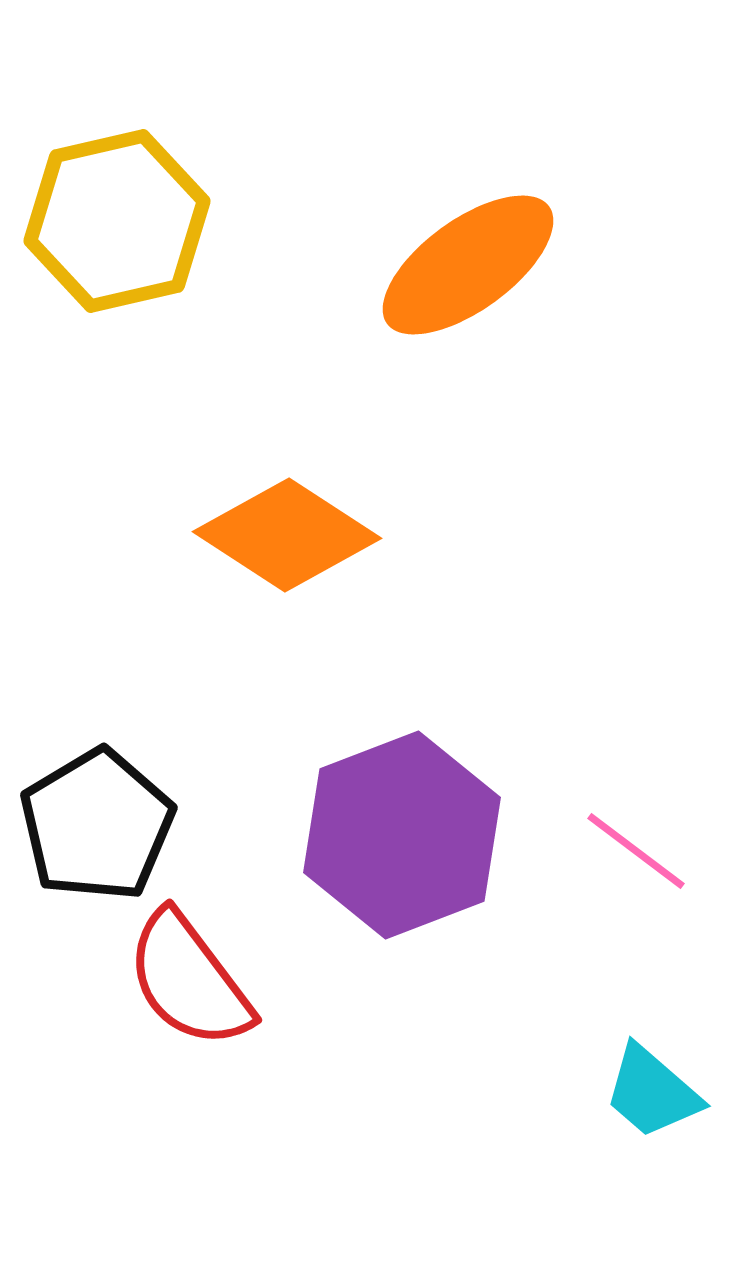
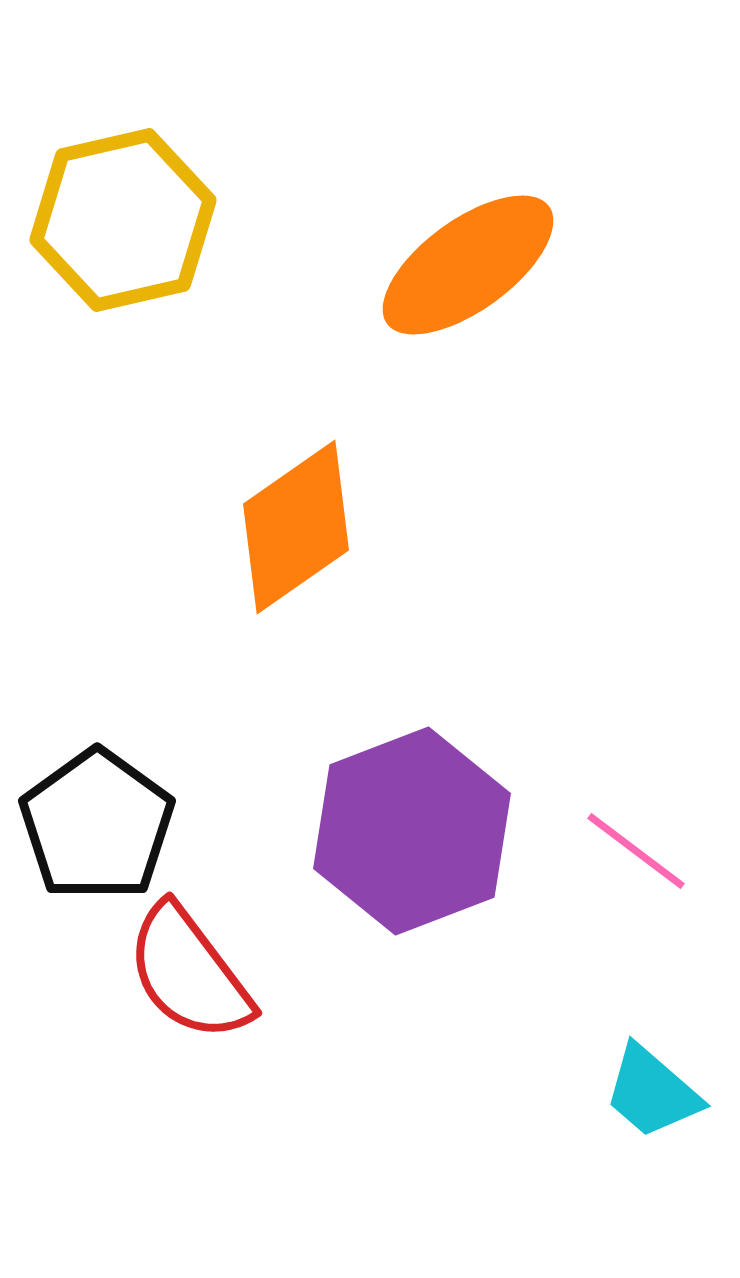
yellow hexagon: moved 6 px right, 1 px up
orange diamond: moved 9 px right, 8 px up; rotated 68 degrees counterclockwise
black pentagon: rotated 5 degrees counterclockwise
purple hexagon: moved 10 px right, 4 px up
red semicircle: moved 7 px up
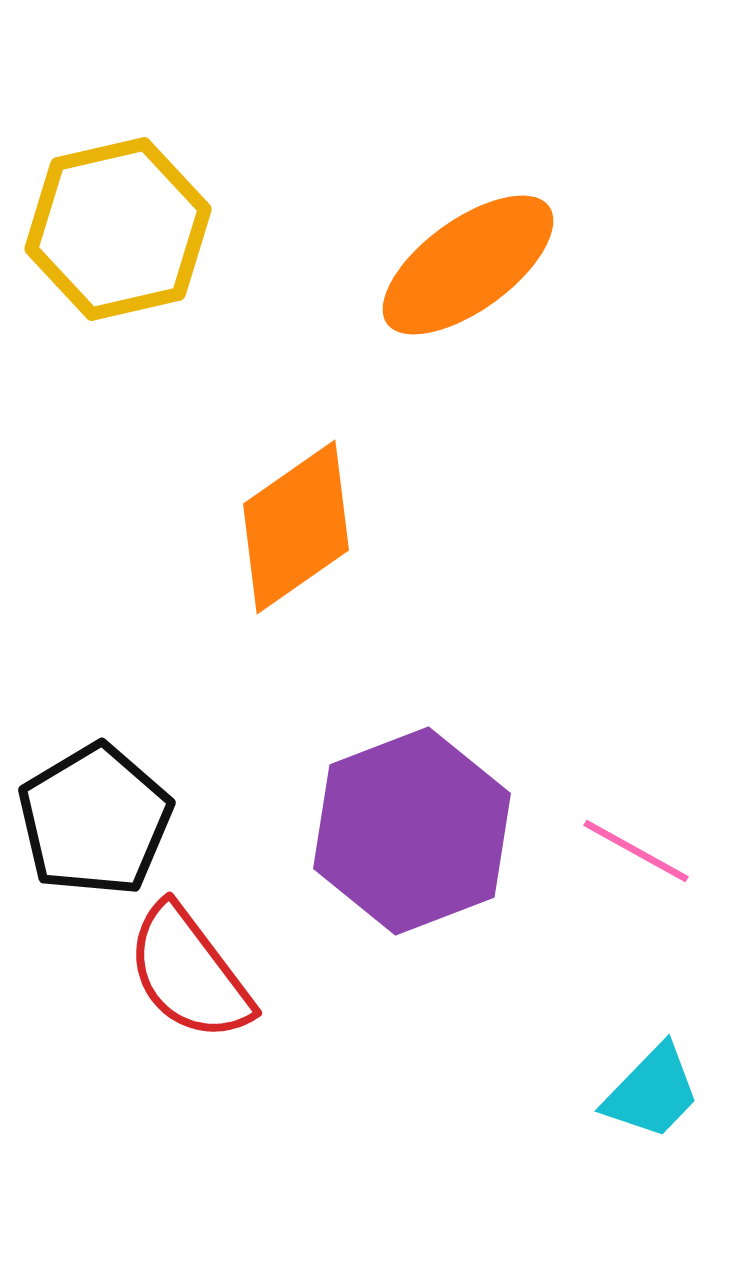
yellow hexagon: moved 5 px left, 9 px down
black pentagon: moved 2 px left, 5 px up; rotated 5 degrees clockwise
pink line: rotated 8 degrees counterclockwise
cyan trapezoid: rotated 87 degrees counterclockwise
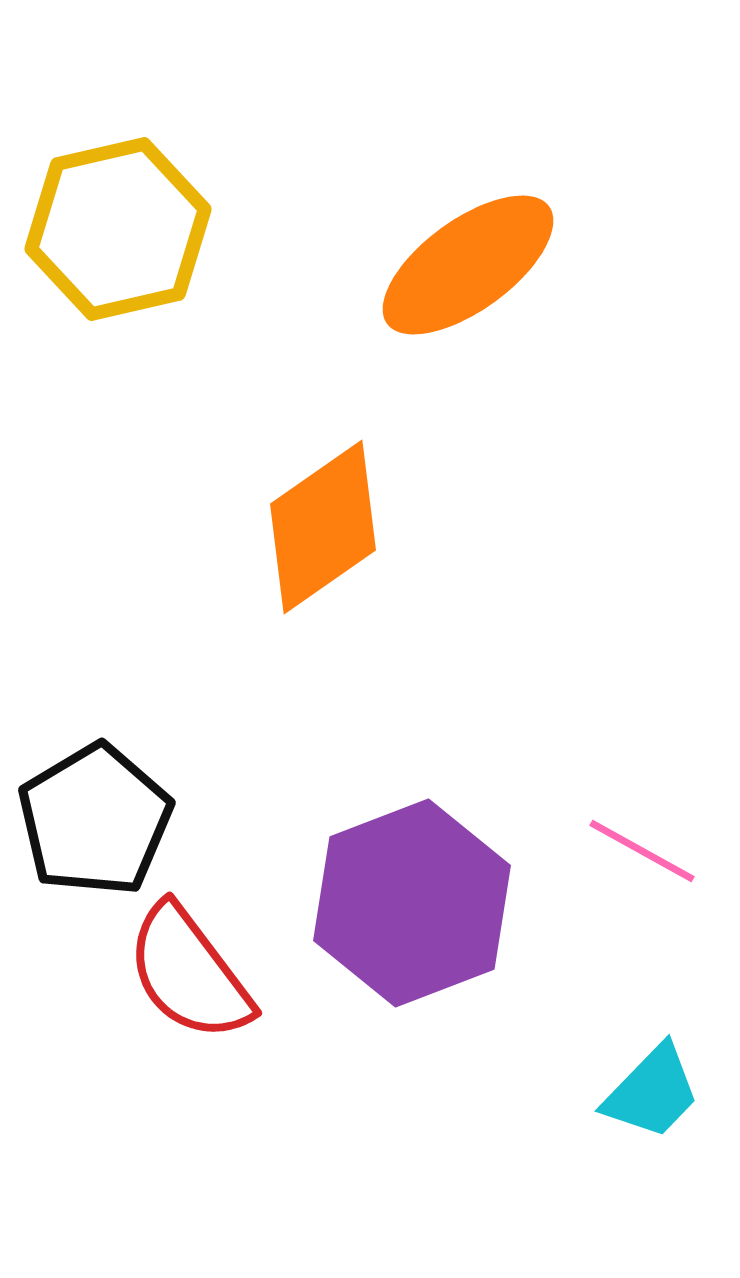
orange diamond: moved 27 px right
purple hexagon: moved 72 px down
pink line: moved 6 px right
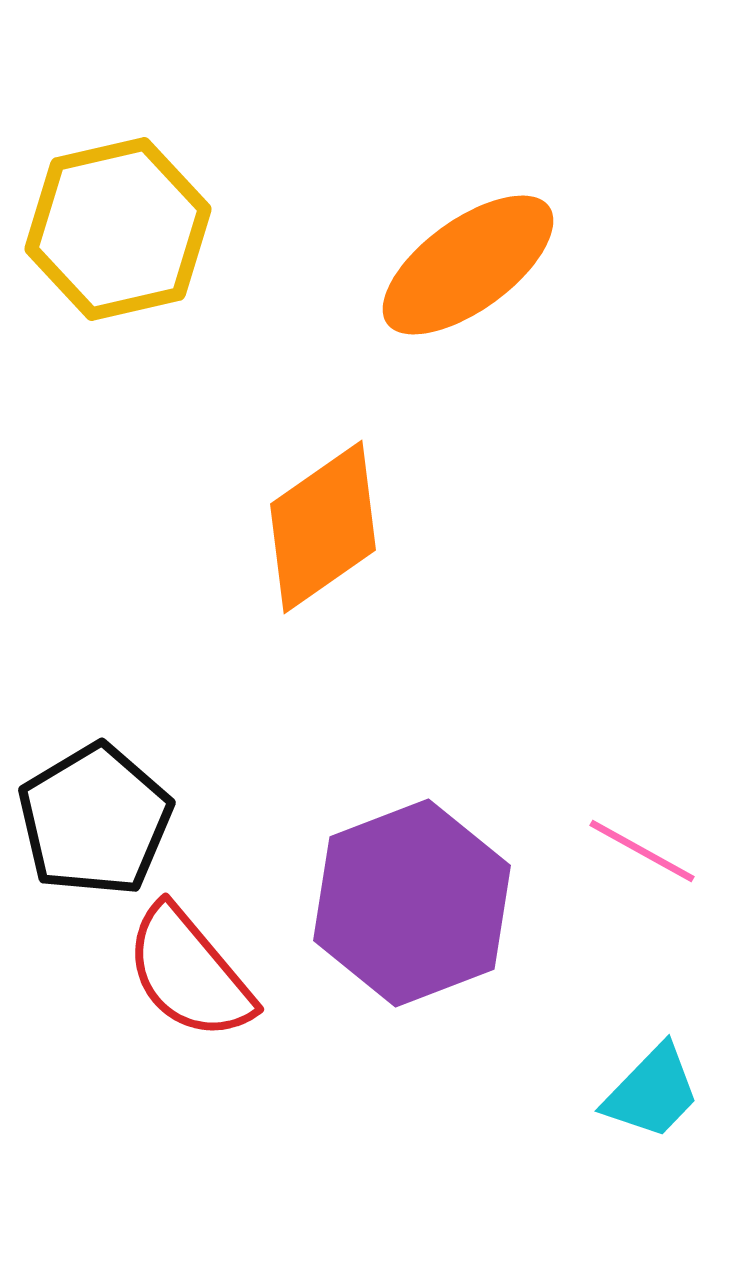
red semicircle: rotated 3 degrees counterclockwise
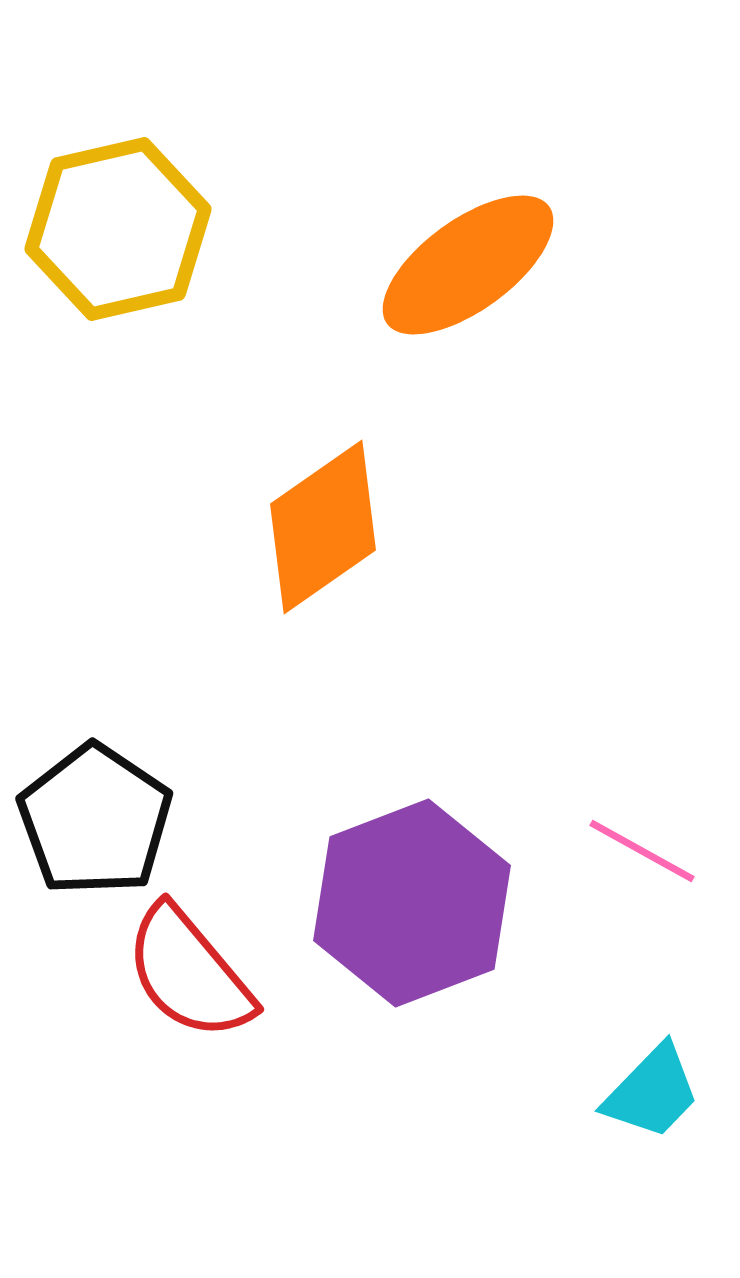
black pentagon: rotated 7 degrees counterclockwise
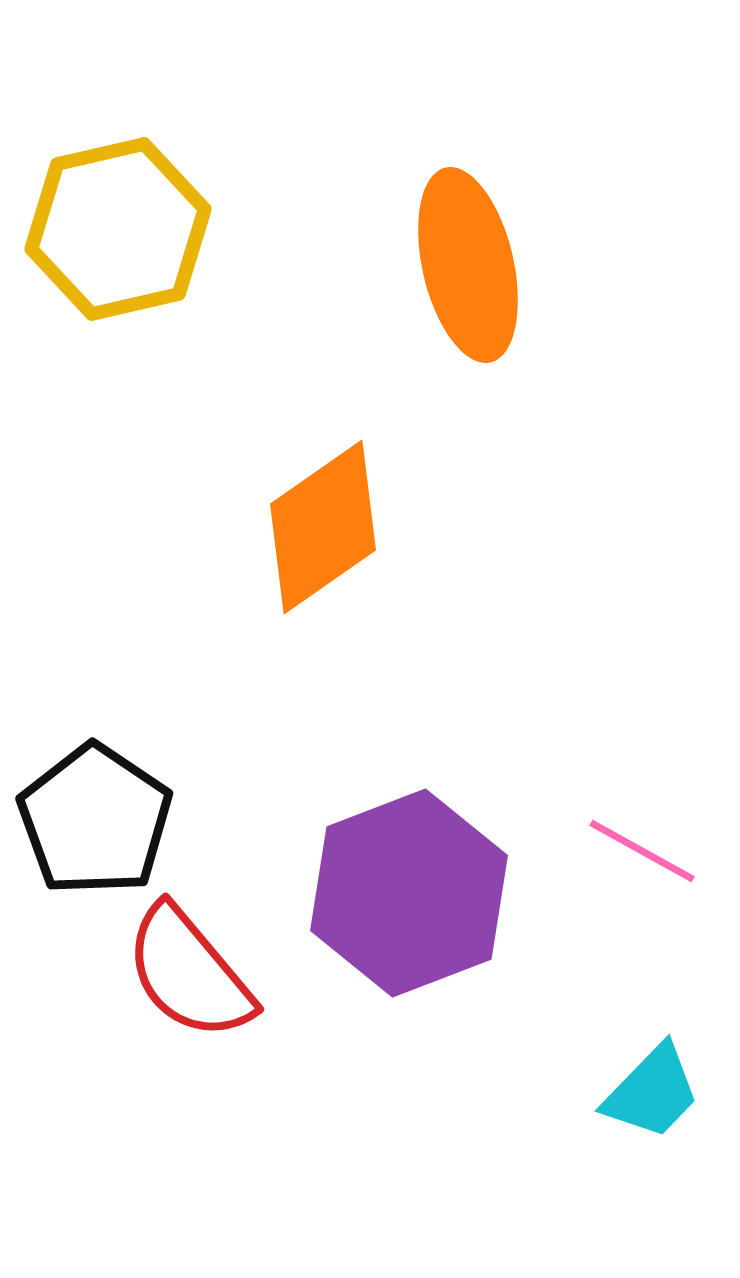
orange ellipse: rotated 67 degrees counterclockwise
purple hexagon: moved 3 px left, 10 px up
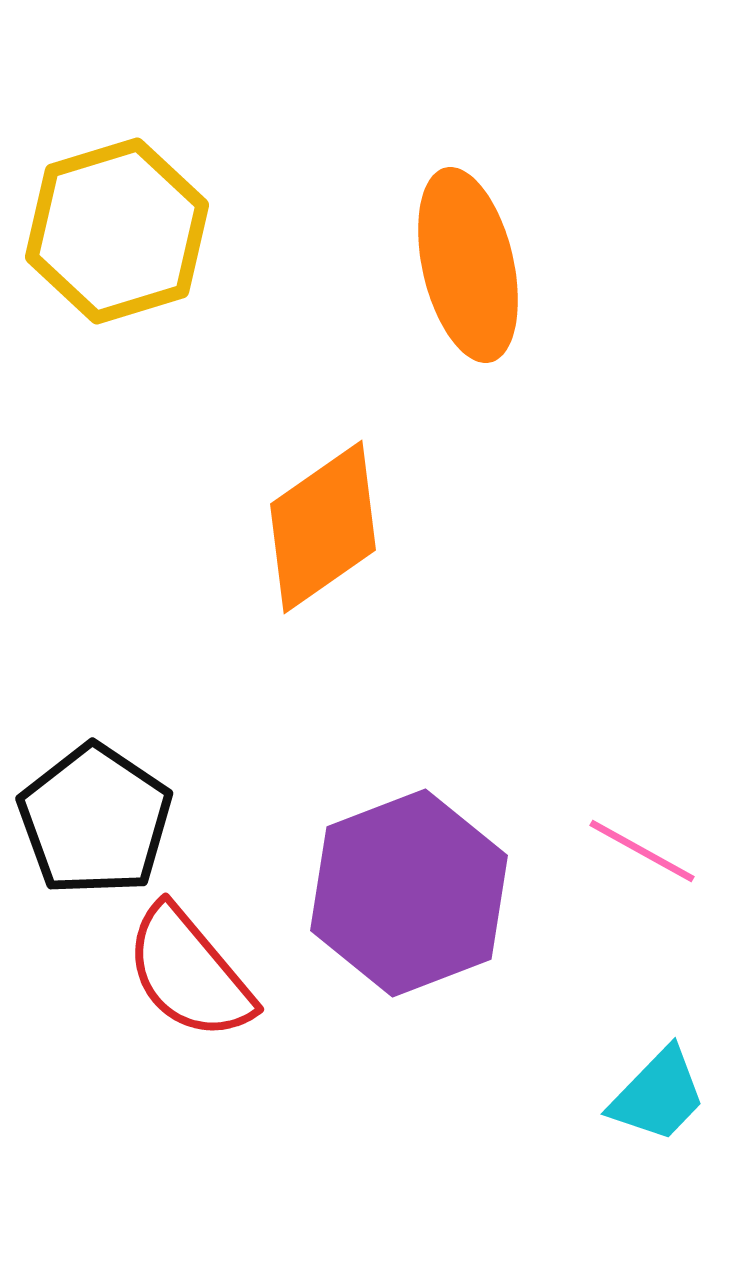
yellow hexagon: moved 1 px left, 2 px down; rotated 4 degrees counterclockwise
cyan trapezoid: moved 6 px right, 3 px down
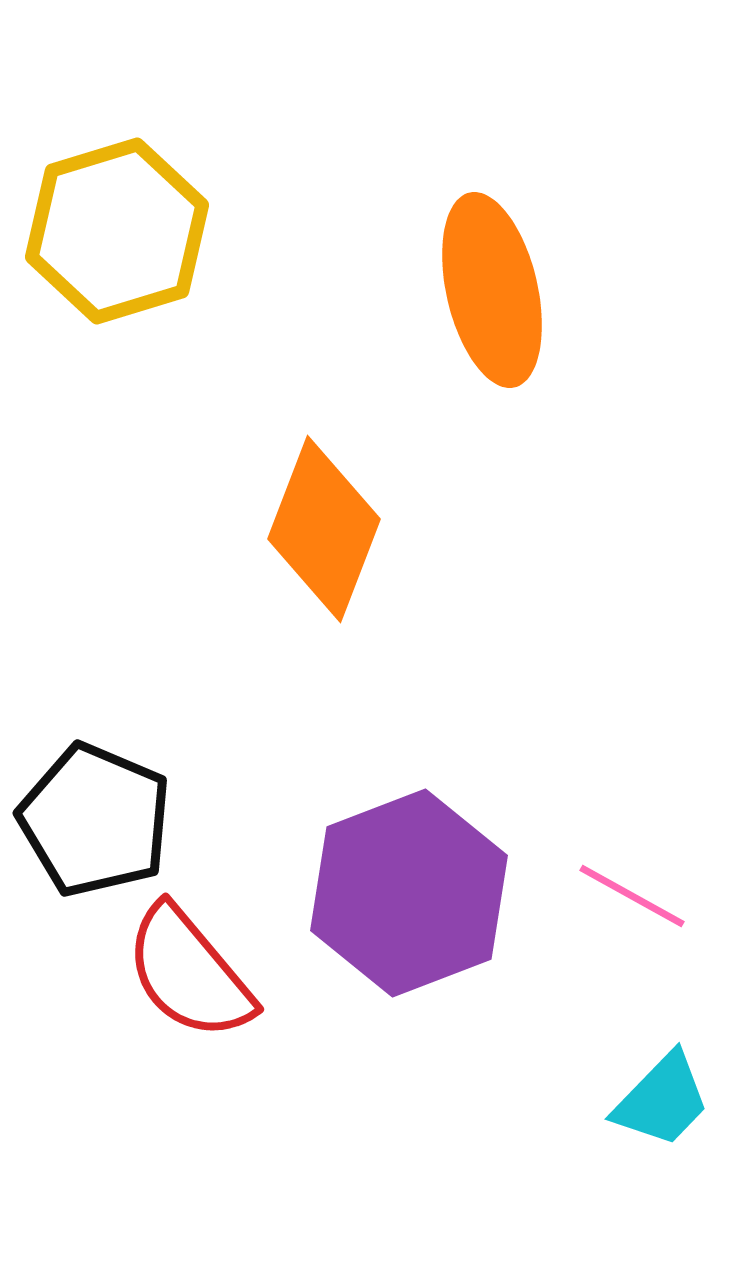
orange ellipse: moved 24 px right, 25 px down
orange diamond: moved 1 px right, 2 px down; rotated 34 degrees counterclockwise
black pentagon: rotated 11 degrees counterclockwise
pink line: moved 10 px left, 45 px down
cyan trapezoid: moved 4 px right, 5 px down
